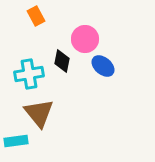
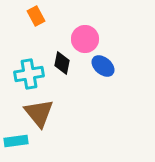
black diamond: moved 2 px down
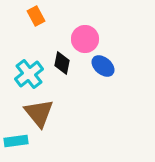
cyan cross: rotated 28 degrees counterclockwise
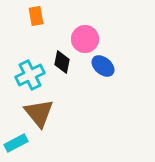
orange rectangle: rotated 18 degrees clockwise
black diamond: moved 1 px up
cyan cross: moved 1 px right, 1 px down; rotated 12 degrees clockwise
cyan rectangle: moved 2 px down; rotated 20 degrees counterclockwise
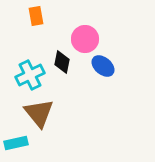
cyan rectangle: rotated 15 degrees clockwise
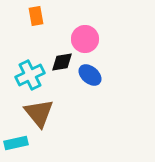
black diamond: rotated 70 degrees clockwise
blue ellipse: moved 13 px left, 9 px down
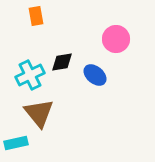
pink circle: moved 31 px right
blue ellipse: moved 5 px right
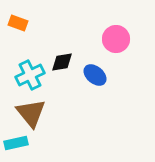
orange rectangle: moved 18 px left, 7 px down; rotated 60 degrees counterclockwise
brown triangle: moved 8 px left
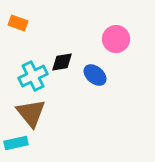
cyan cross: moved 3 px right, 1 px down
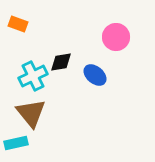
orange rectangle: moved 1 px down
pink circle: moved 2 px up
black diamond: moved 1 px left
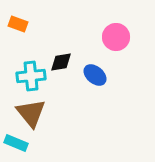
cyan cross: moved 2 px left; rotated 20 degrees clockwise
cyan rectangle: rotated 35 degrees clockwise
